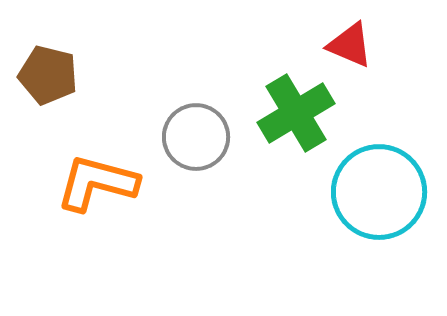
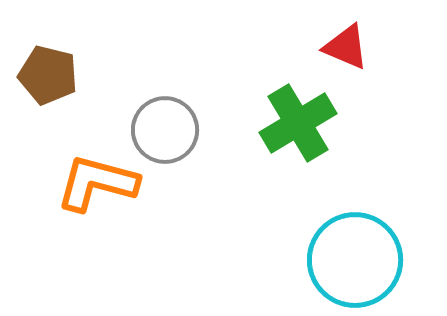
red triangle: moved 4 px left, 2 px down
green cross: moved 2 px right, 10 px down
gray circle: moved 31 px left, 7 px up
cyan circle: moved 24 px left, 68 px down
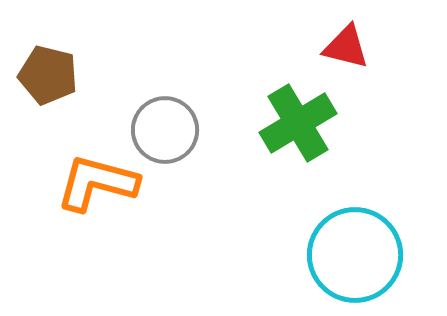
red triangle: rotated 9 degrees counterclockwise
cyan circle: moved 5 px up
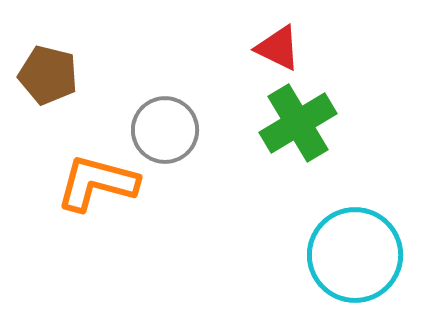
red triangle: moved 68 px left, 1 px down; rotated 12 degrees clockwise
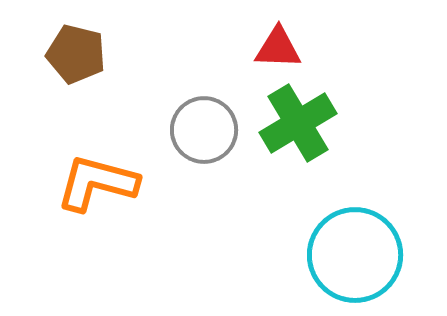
red triangle: rotated 24 degrees counterclockwise
brown pentagon: moved 28 px right, 21 px up
gray circle: moved 39 px right
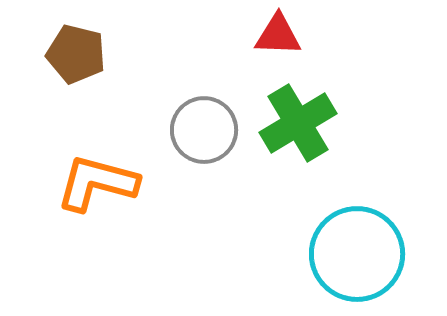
red triangle: moved 13 px up
cyan circle: moved 2 px right, 1 px up
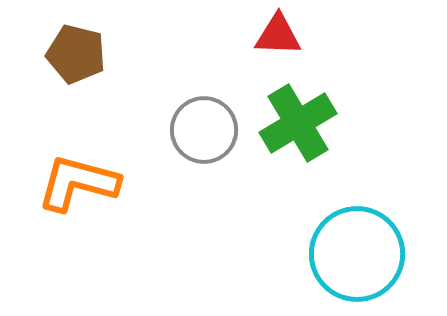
orange L-shape: moved 19 px left
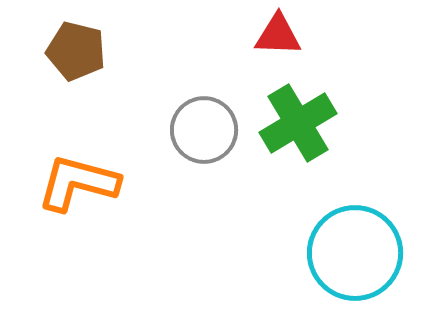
brown pentagon: moved 3 px up
cyan circle: moved 2 px left, 1 px up
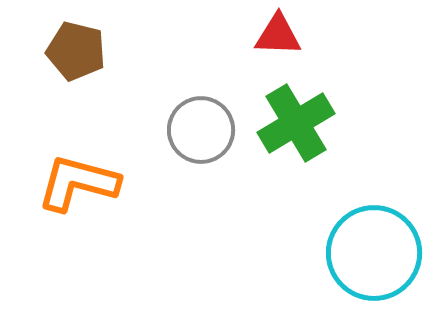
green cross: moved 2 px left
gray circle: moved 3 px left
cyan circle: moved 19 px right
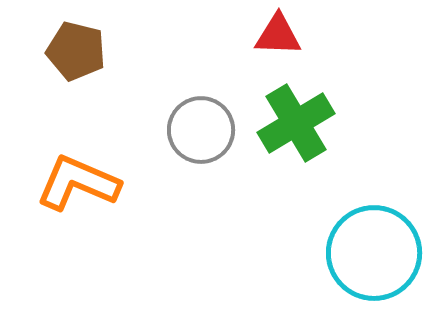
orange L-shape: rotated 8 degrees clockwise
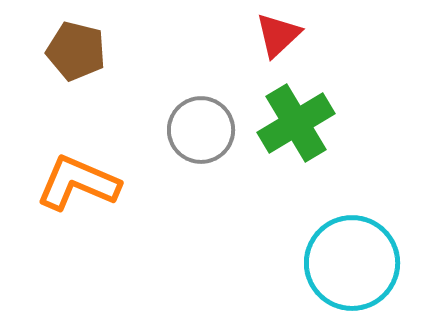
red triangle: rotated 45 degrees counterclockwise
cyan circle: moved 22 px left, 10 px down
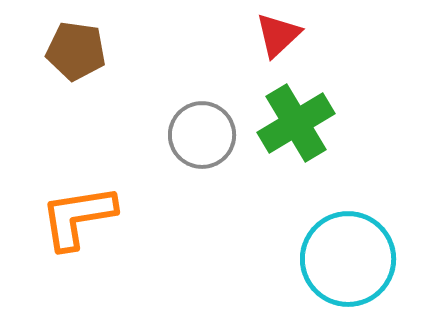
brown pentagon: rotated 6 degrees counterclockwise
gray circle: moved 1 px right, 5 px down
orange L-shape: moved 34 px down; rotated 32 degrees counterclockwise
cyan circle: moved 4 px left, 4 px up
